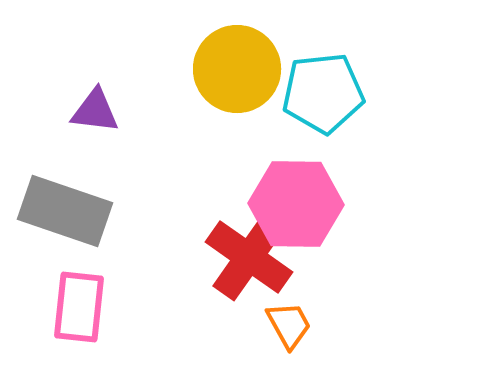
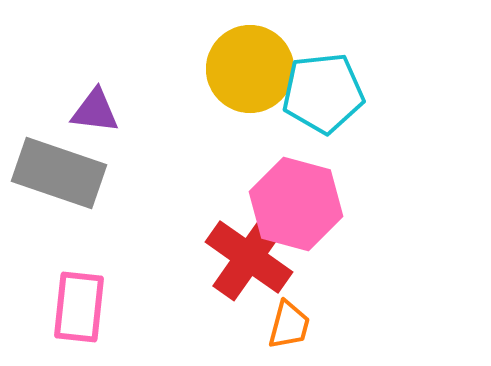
yellow circle: moved 13 px right
pink hexagon: rotated 14 degrees clockwise
gray rectangle: moved 6 px left, 38 px up
orange trapezoid: rotated 44 degrees clockwise
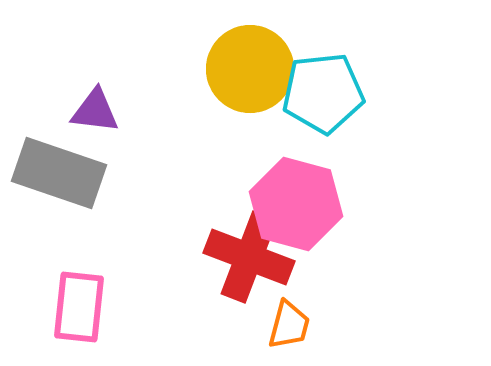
red cross: rotated 14 degrees counterclockwise
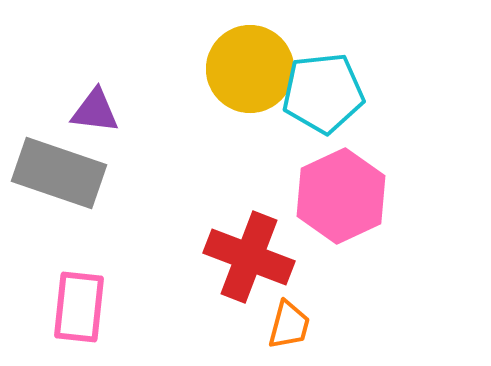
pink hexagon: moved 45 px right, 8 px up; rotated 20 degrees clockwise
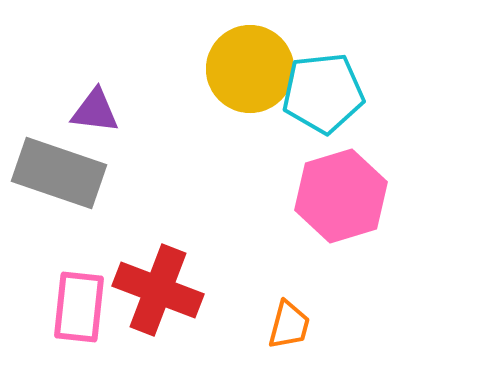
pink hexagon: rotated 8 degrees clockwise
red cross: moved 91 px left, 33 px down
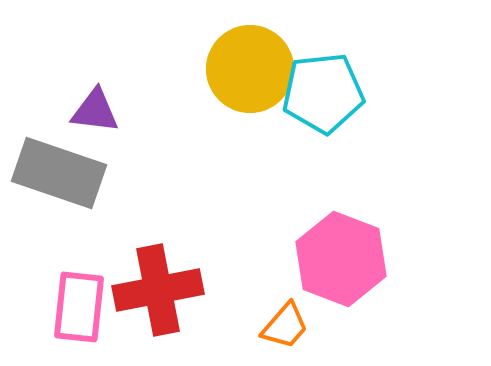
pink hexagon: moved 63 px down; rotated 22 degrees counterclockwise
red cross: rotated 32 degrees counterclockwise
orange trapezoid: moved 4 px left, 1 px down; rotated 26 degrees clockwise
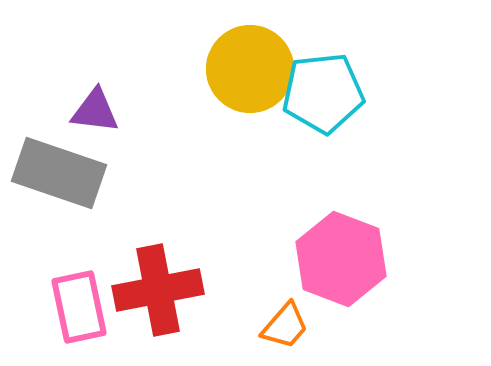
pink rectangle: rotated 18 degrees counterclockwise
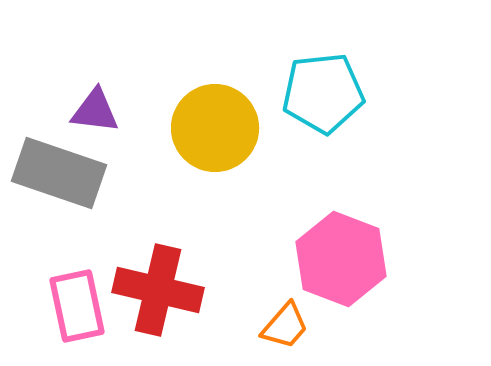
yellow circle: moved 35 px left, 59 px down
red cross: rotated 24 degrees clockwise
pink rectangle: moved 2 px left, 1 px up
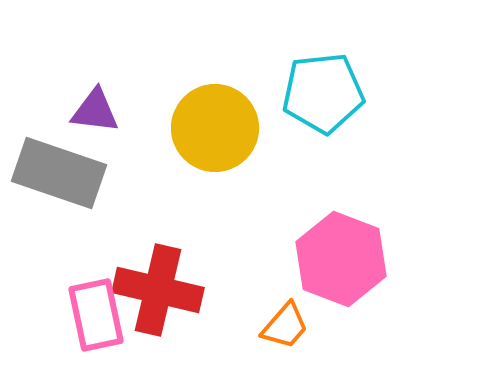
pink rectangle: moved 19 px right, 9 px down
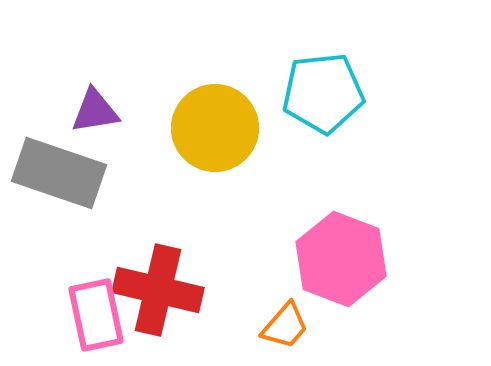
purple triangle: rotated 16 degrees counterclockwise
